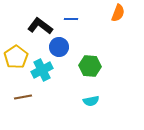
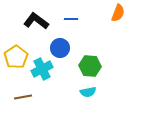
black L-shape: moved 4 px left, 5 px up
blue circle: moved 1 px right, 1 px down
cyan cross: moved 1 px up
cyan semicircle: moved 3 px left, 9 px up
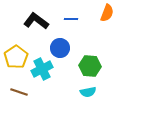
orange semicircle: moved 11 px left
brown line: moved 4 px left, 5 px up; rotated 30 degrees clockwise
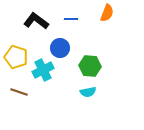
yellow pentagon: rotated 20 degrees counterclockwise
cyan cross: moved 1 px right, 1 px down
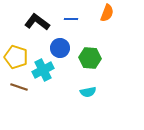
black L-shape: moved 1 px right, 1 px down
green hexagon: moved 8 px up
brown line: moved 5 px up
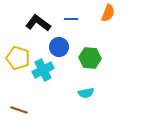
orange semicircle: moved 1 px right
black L-shape: moved 1 px right, 1 px down
blue circle: moved 1 px left, 1 px up
yellow pentagon: moved 2 px right, 1 px down
brown line: moved 23 px down
cyan semicircle: moved 2 px left, 1 px down
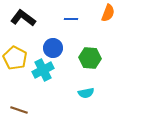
black L-shape: moved 15 px left, 5 px up
blue circle: moved 6 px left, 1 px down
yellow pentagon: moved 3 px left; rotated 10 degrees clockwise
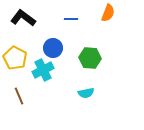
brown line: moved 14 px up; rotated 48 degrees clockwise
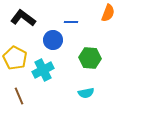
blue line: moved 3 px down
blue circle: moved 8 px up
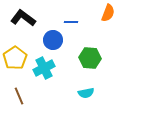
yellow pentagon: rotated 10 degrees clockwise
cyan cross: moved 1 px right, 2 px up
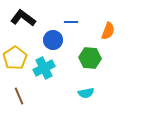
orange semicircle: moved 18 px down
